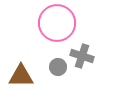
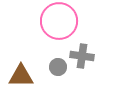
pink circle: moved 2 px right, 2 px up
gray cross: rotated 10 degrees counterclockwise
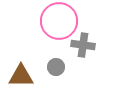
gray cross: moved 1 px right, 11 px up
gray circle: moved 2 px left
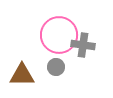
pink circle: moved 14 px down
brown triangle: moved 1 px right, 1 px up
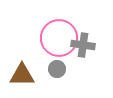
pink circle: moved 3 px down
gray circle: moved 1 px right, 2 px down
